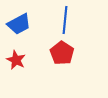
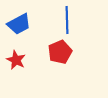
blue line: moved 2 px right; rotated 8 degrees counterclockwise
red pentagon: moved 2 px left, 1 px up; rotated 15 degrees clockwise
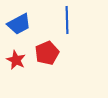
red pentagon: moved 13 px left, 1 px down
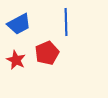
blue line: moved 1 px left, 2 px down
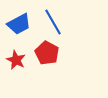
blue line: moved 13 px left; rotated 28 degrees counterclockwise
red pentagon: rotated 20 degrees counterclockwise
